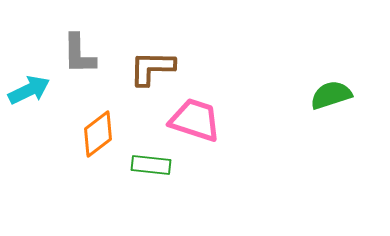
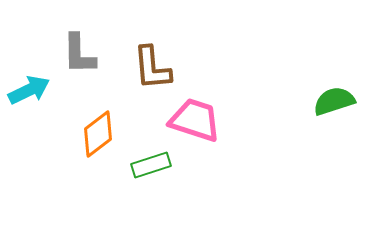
brown L-shape: rotated 96 degrees counterclockwise
green semicircle: moved 3 px right, 6 px down
green rectangle: rotated 24 degrees counterclockwise
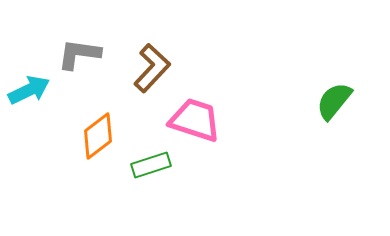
gray L-shape: rotated 99 degrees clockwise
brown L-shape: rotated 132 degrees counterclockwise
green semicircle: rotated 33 degrees counterclockwise
orange diamond: moved 2 px down
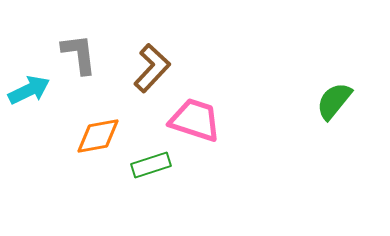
gray L-shape: rotated 75 degrees clockwise
orange diamond: rotated 27 degrees clockwise
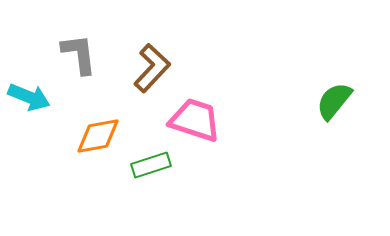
cyan arrow: moved 7 px down; rotated 48 degrees clockwise
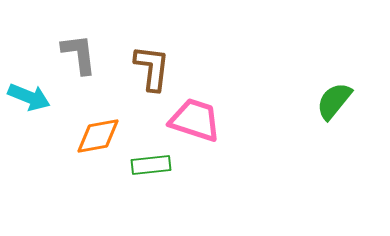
brown L-shape: rotated 36 degrees counterclockwise
green rectangle: rotated 12 degrees clockwise
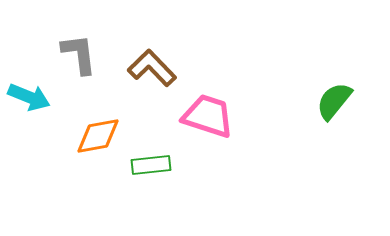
brown L-shape: rotated 51 degrees counterclockwise
pink trapezoid: moved 13 px right, 4 px up
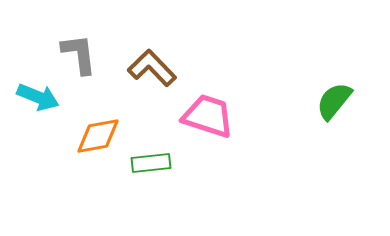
cyan arrow: moved 9 px right
green rectangle: moved 2 px up
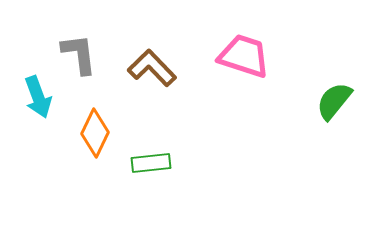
cyan arrow: rotated 48 degrees clockwise
pink trapezoid: moved 36 px right, 60 px up
orange diamond: moved 3 px left, 3 px up; rotated 54 degrees counterclockwise
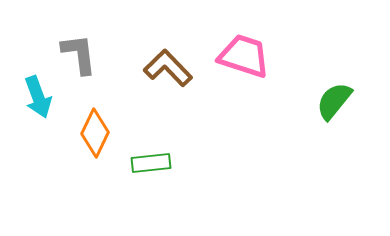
brown L-shape: moved 16 px right
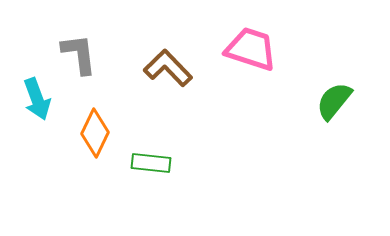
pink trapezoid: moved 7 px right, 7 px up
cyan arrow: moved 1 px left, 2 px down
green rectangle: rotated 12 degrees clockwise
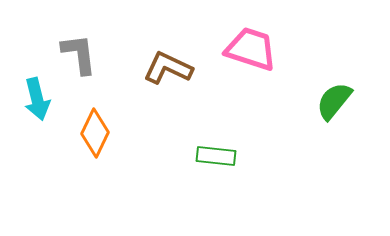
brown L-shape: rotated 21 degrees counterclockwise
cyan arrow: rotated 6 degrees clockwise
green rectangle: moved 65 px right, 7 px up
